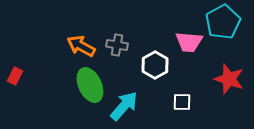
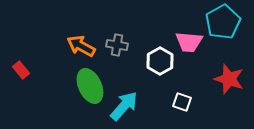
white hexagon: moved 5 px right, 4 px up
red rectangle: moved 6 px right, 6 px up; rotated 66 degrees counterclockwise
green ellipse: moved 1 px down
white square: rotated 18 degrees clockwise
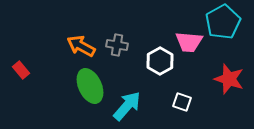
cyan arrow: moved 3 px right
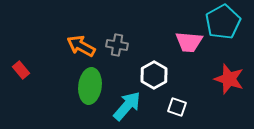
white hexagon: moved 6 px left, 14 px down
green ellipse: rotated 32 degrees clockwise
white square: moved 5 px left, 5 px down
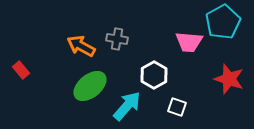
gray cross: moved 6 px up
green ellipse: rotated 44 degrees clockwise
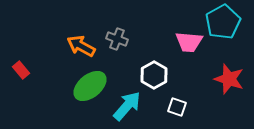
gray cross: rotated 10 degrees clockwise
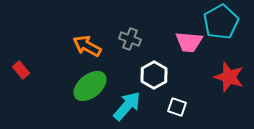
cyan pentagon: moved 2 px left
gray cross: moved 13 px right
orange arrow: moved 6 px right
red star: moved 2 px up
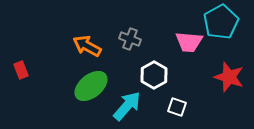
red rectangle: rotated 18 degrees clockwise
green ellipse: moved 1 px right
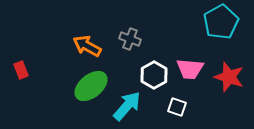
pink trapezoid: moved 1 px right, 27 px down
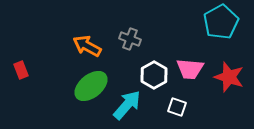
cyan arrow: moved 1 px up
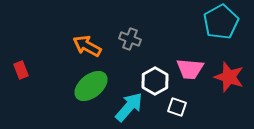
white hexagon: moved 1 px right, 6 px down
cyan arrow: moved 2 px right, 2 px down
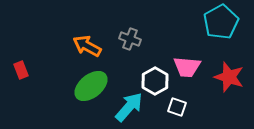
pink trapezoid: moved 3 px left, 2 px up
